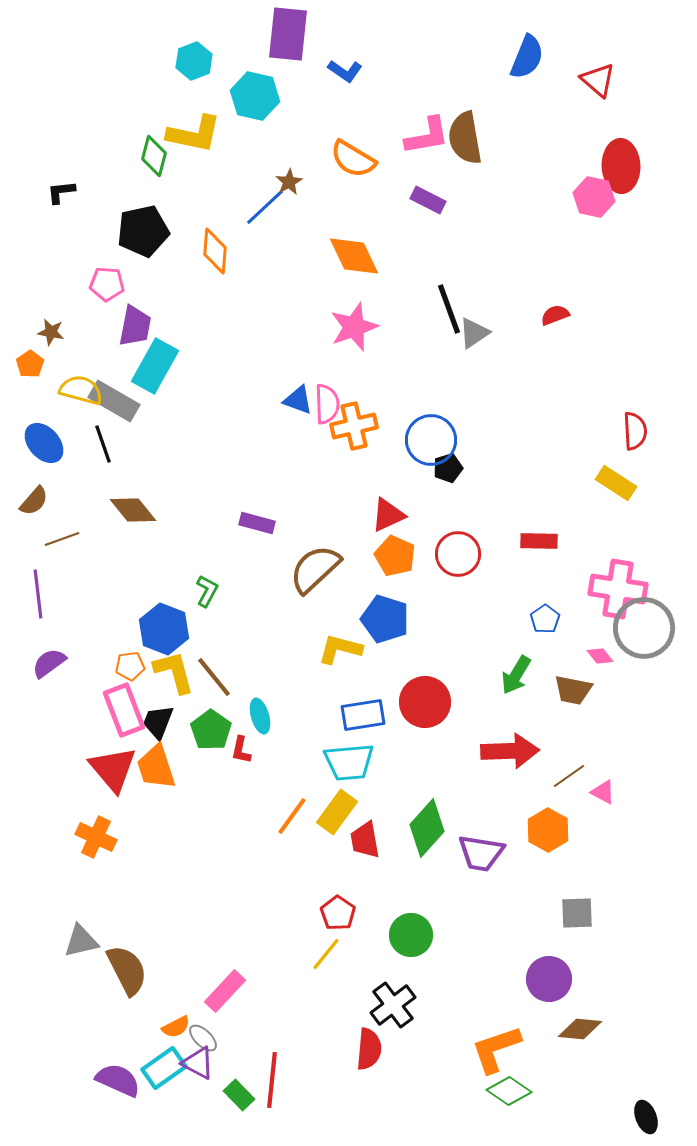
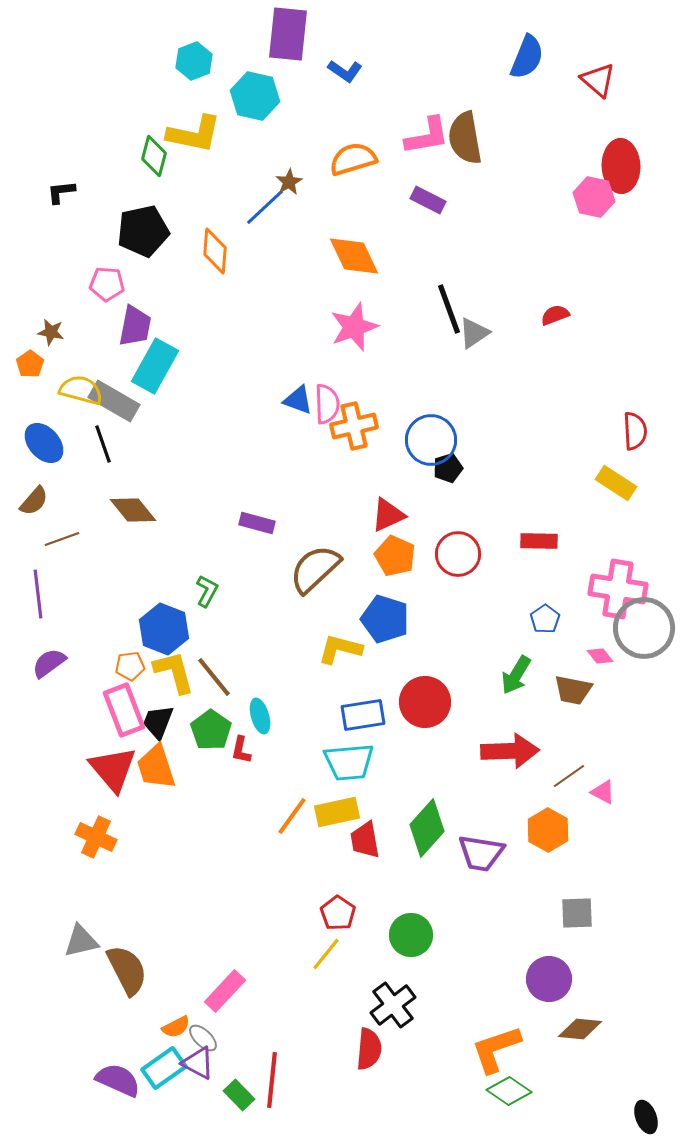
orange semicircle at (353, 159): rotated 132 degrees clockwise
yellow rectangle at (337, 812): rotated 42 degrees clockwise
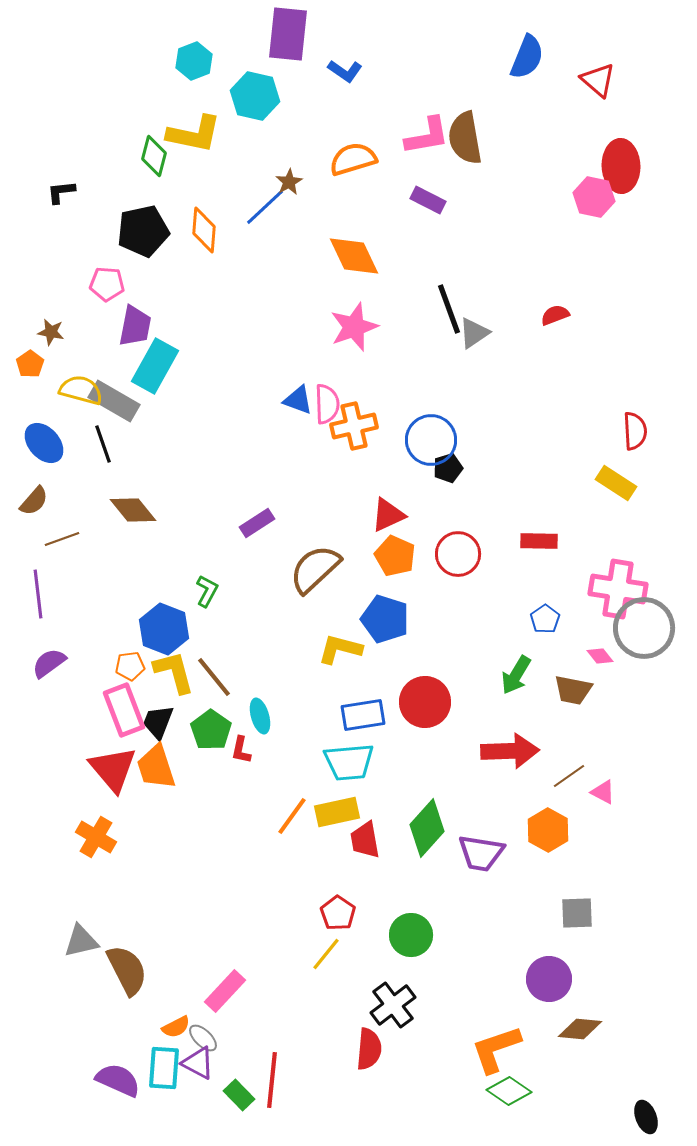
orange diamond at (215, 251): moved 11 px left, 21 px up
purple rectangle at (257, 523): rotated 48 degrees counterclockwise
orange cross at (96, 837): rotated 6 degrees clockwise
cyan rectangle at (164, 1068): rotated 51 degrees counterclockwise
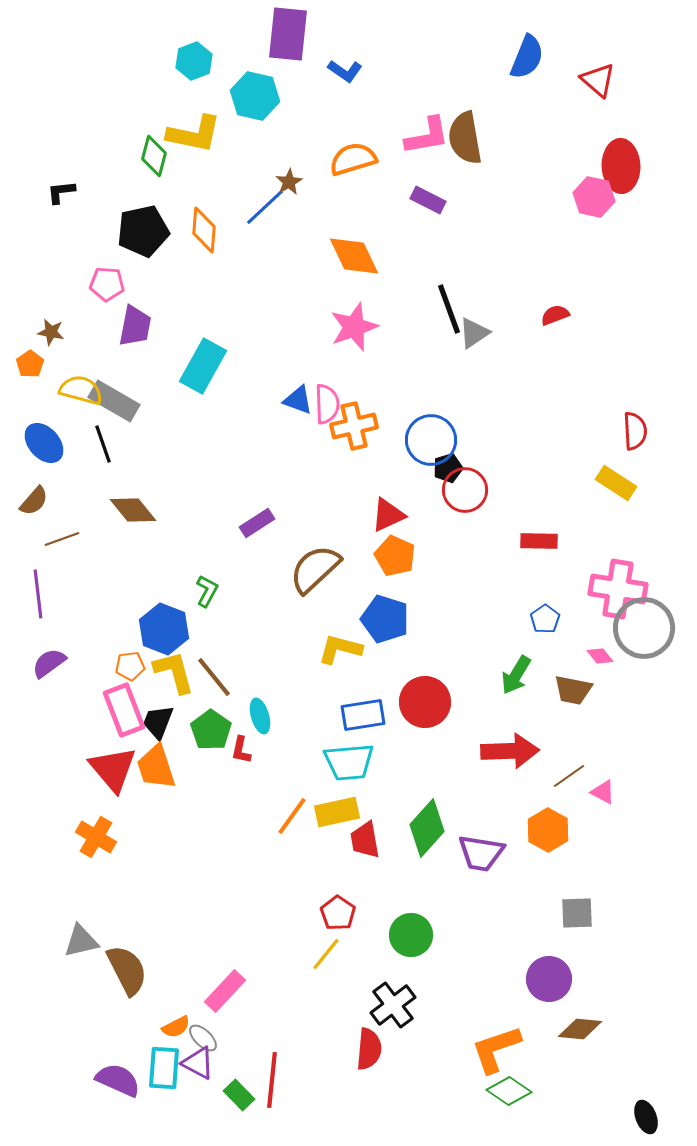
cyan rectangle at (155, 366): moved 48 px right
red circle at (458, 554): moved 7 px right, 64 px up
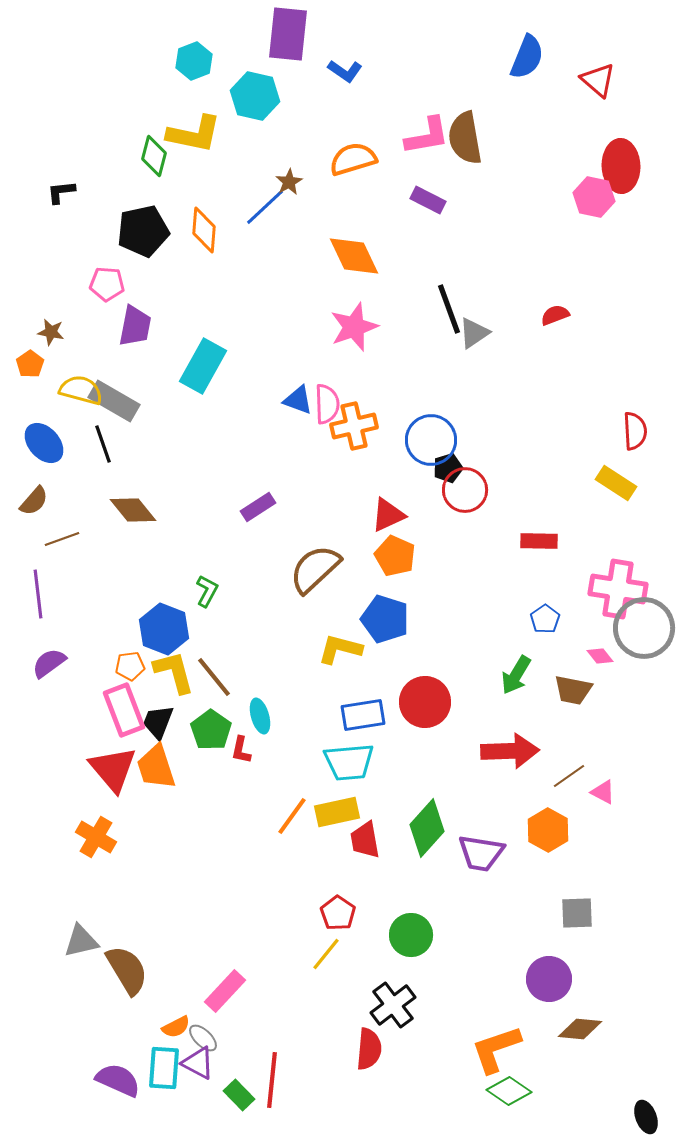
purple rectangle at (257, 523): moved 1 px right, 16 px up
brown semicircle at (127, 970): rotated 4 degrees counterclockwise
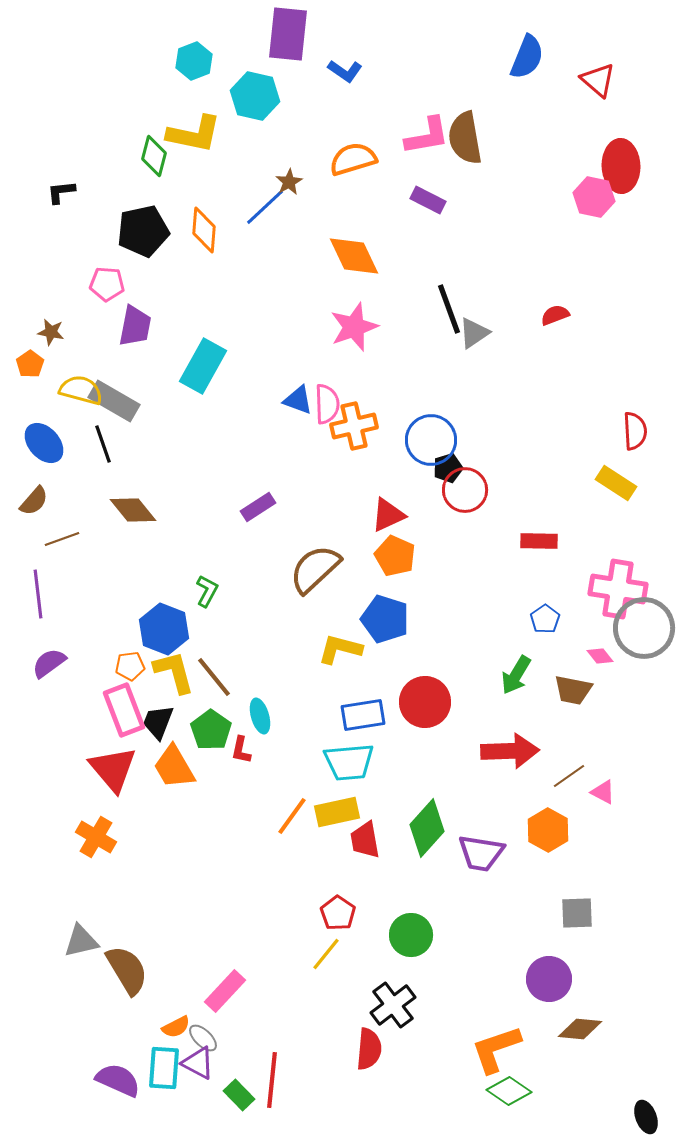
orange trapezoid at (156, 767): moved 18 px right; rotated 12 degrees counterclockwise
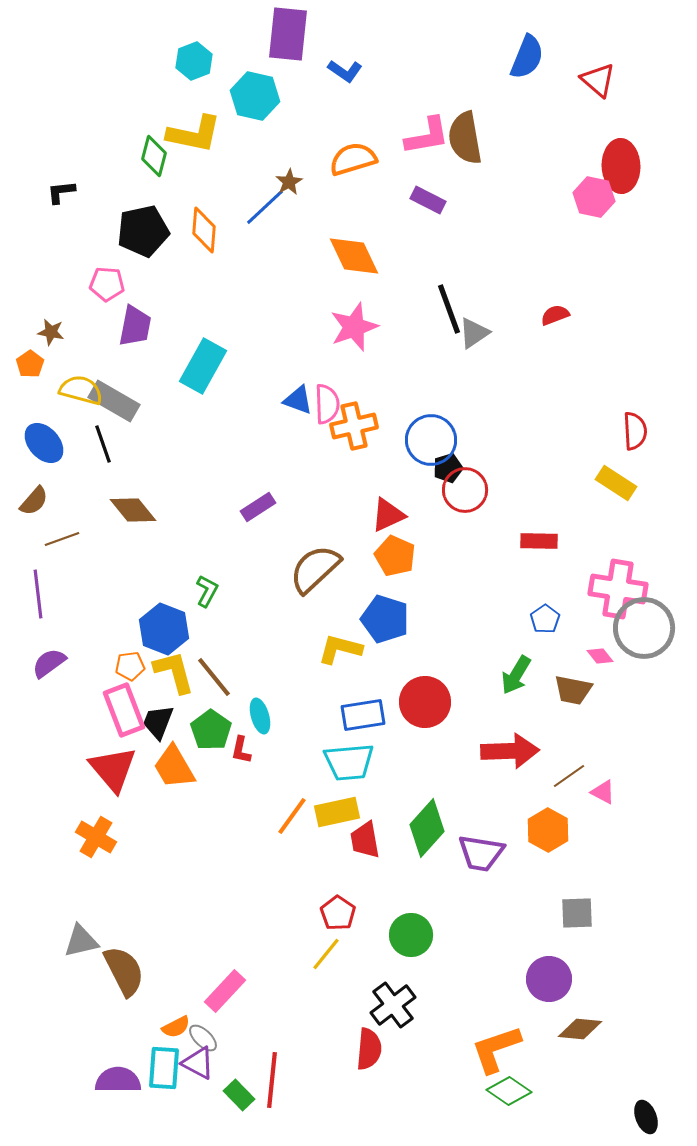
brown semicircle at (127, 970): moved 3 px left, 1 px down; rotated 4 degrees clockwise
purple semicircle at (118, 1080): rotated 24 degrees counterclockwise
